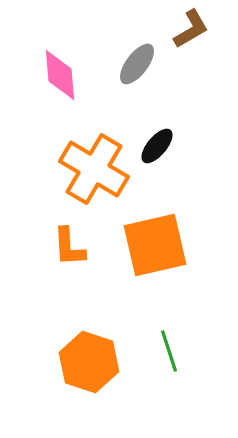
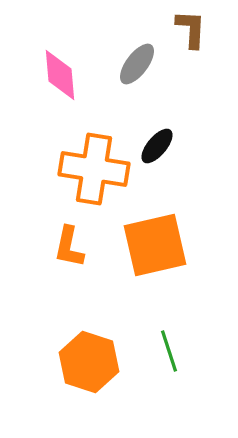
brown L-shape: rotated 57 degrees counterclockwise
orange cross: rotated 22 degrees counterclockwise
orange L-shape: rotated 15 degrees clockwise
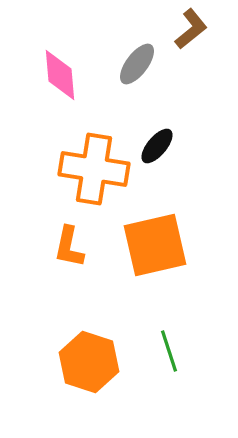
brown L-shape: rotated 48 degrees clockwise
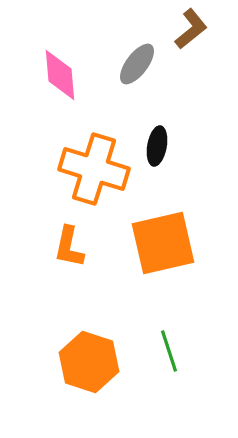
black ellipse: rotated 30 degrees counterclockwise
orange cross: rotated 8 degrees clockwise
orange square: moved 8 px right, 2 px up
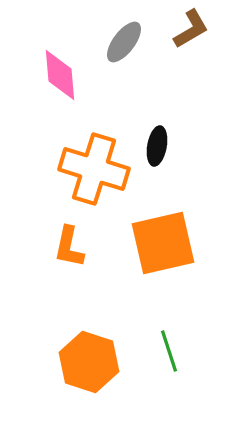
brown L-shape: rotated 9 degrees clockwise
gray ellipse: moved 13 px left, 22 px up
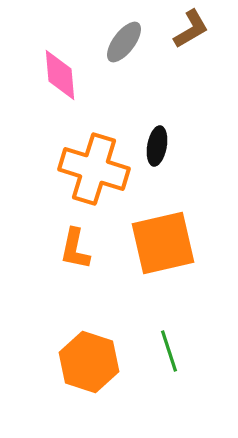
orange L-shape: moved 6 px right, 2 px down
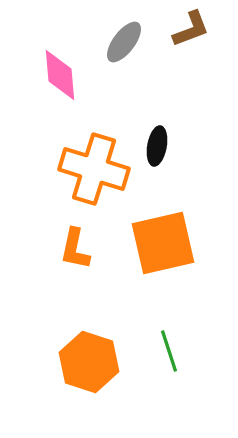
brown L-shape: rotated 9 degrees clockwise
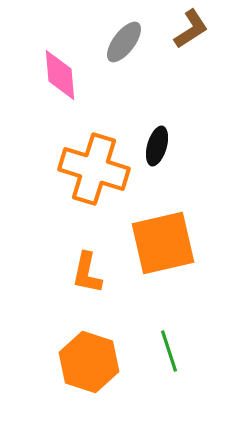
brown L-shape: rotated 12 degrees counterclockwise
black ellipse: rotated 6 degrees clockwise
orange L-shape: moved 12 px right, 24 px down
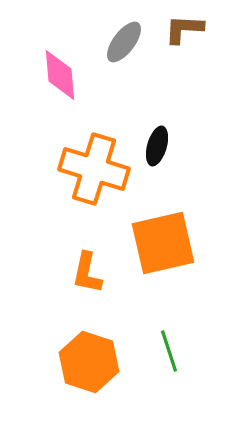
brown L-shape: moved 7 px left; rotated 144 degrees counterclockwise
